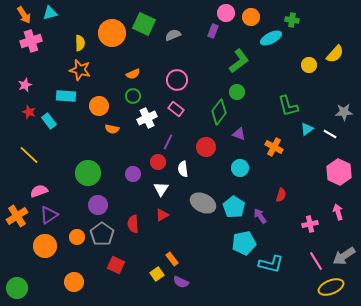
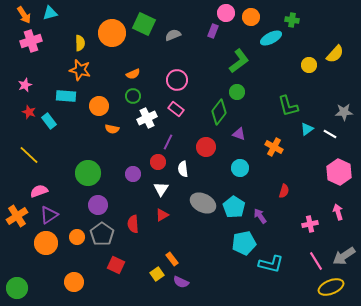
red semicircle at (281, 195): moved 3 px right, 4 px up
orange circle at (45, 246): moved 1 px right, 3 px up
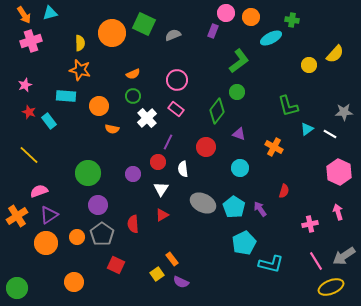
green diamond at (219, 112): moved 2 px left, 1 px up
white cross at (147, 118): rotated 18 degrees counterclockwise
purple arrow at (260, 216): moved 7 px up
cyan pentagon at (244, 243): rotated 15 degrees counterclockwise
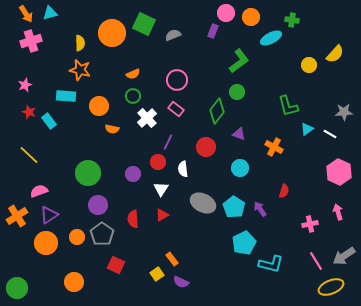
orange arrow at (24, 15): moved 2 px right, 1 px up
red semicircle at (133, 224): moved 5 px up
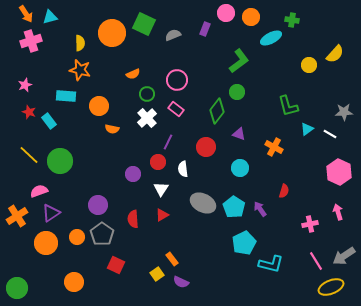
cyan triangle at (50, 13): moved 4 px down
purple rectangle at (213, 31): moved 8 px left, 2 px up
green circle at (133, 96): moved 14 px right, 2 px up
green circle at (88, 173): moved 28 px left, 12 px up
purple triangle at (49, 215): moved 2 px right, 2 px up
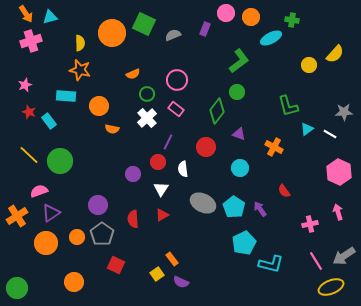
red semicircle at (284, 191): rotated 128 degrees clockwise
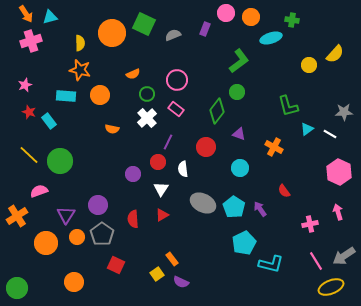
cyan ellipse at (271, 38): rotated 10 degrees clockwise
orange circle at (99, 106): moved 1 px right, 11 px up
purple triangle at (51, 213): moved 15 px right, 2 px down; rotated 24 degrees counterclockwise
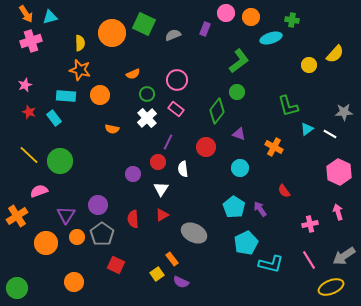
cyan rectangle at (49, 121): moved 5 px right, 3 px up
gray ellipse at (203, 203): moved 9 px left, 30 px down
cyan pentagon at (244, 243): moved 2 px right
pink line at (316, 261): moved 7 px left, 1 px up
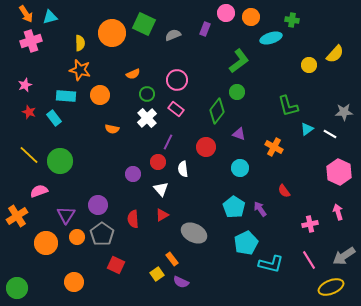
white triangle at (161, 189): rotated 14 degrees counterclockwise
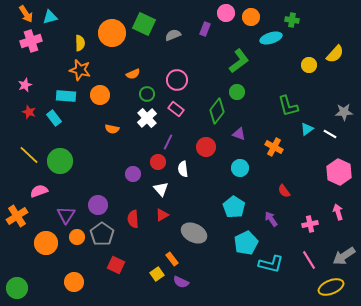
purple arrow at (260, 209): moved 11 px right, 10 px down
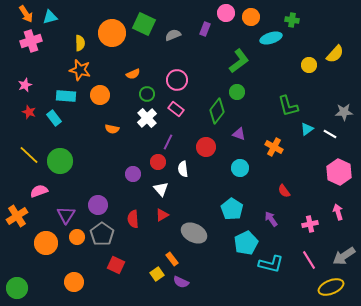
cyan pentagon at (234, 207): moved 2 px left, 2 px down
